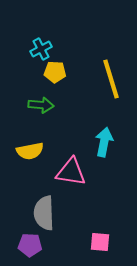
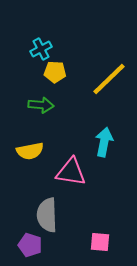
yellow line: moved 2 px left; rotated 63 degrees clockwise
gray semicircle: moved 3 px right, 2 px down
purple pentagon: rotated 15 degrees clockwise
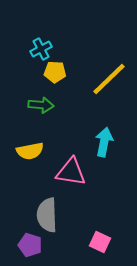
pink square: rotated 20 degrees clockwise
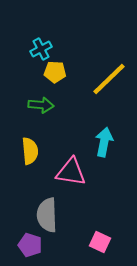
yellow semicircle: rotated 84 degrees counterclockwise
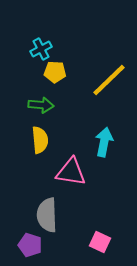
yellow line: moved 1 px down
yellow semicircle: moved 10 px right, 11 px up
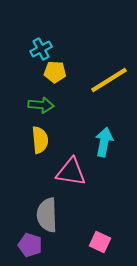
yellow line: rotated 12 degrees clockwise
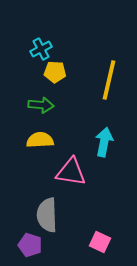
yellow line: rotated 45 degrees counterclockwise
yellow semicircle: rotated 88 degrees counterclockwise
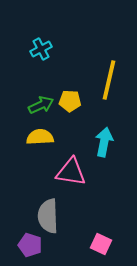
yellow pentagon: moved 15 px right, 29 px down
green arrow: rotated 30 degrees counterclockwise
yellow semicircle: moved 3 px up
gray semicircle: moved 1 px right, 1 px down
pink square: moved 1 px right, 2 px down
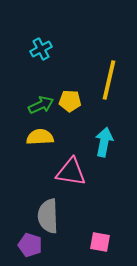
pink square: moved 1 px left, 2 px up; rotated 15 degrees counterclockwise
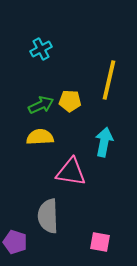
purple pentagon: moved 15 px left, 3 px up
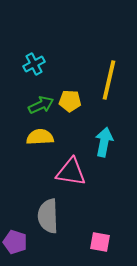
cyan cross: moved 7 px left, 15 px down
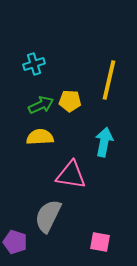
cyan cross: rotated 10 degrees clockwise
pink triangle: moved 3 px down
gray semicircle: rotated 28 degrees clockwise
